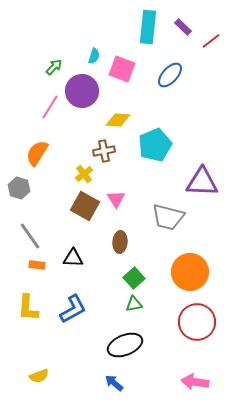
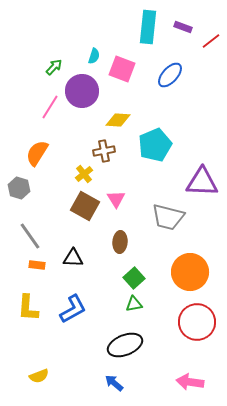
purple rectangle: rotated 24 degrees counterclockwise
pink arrow: moved 5 px left
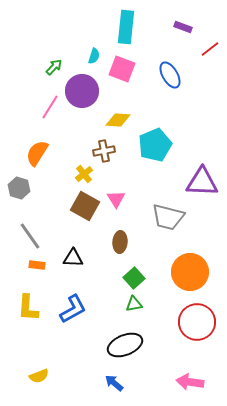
cyan rectangle: moved 22 px left
red line: moved 1 px left, 8 px down
blue ellipse: rotated 72 degrees counterclockwise
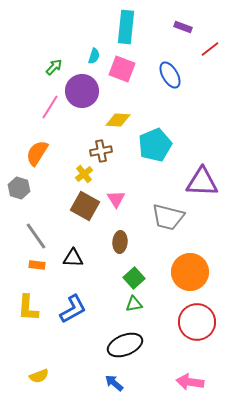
brown cross: moved 3 px left
gray line: moved 6 px right
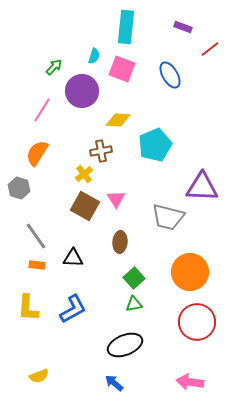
pink line: moved 8 px left, 3 px down
purple triangle: moved 5 px down
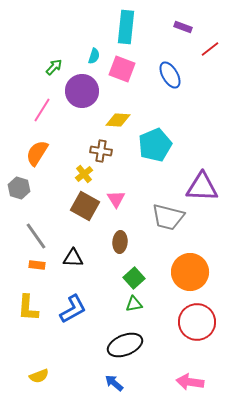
brown cross: rotated 20 degrees clockwise
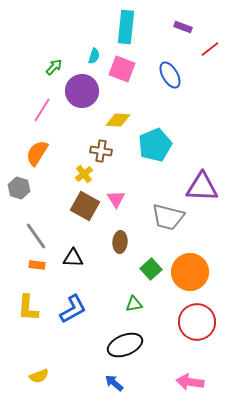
green square: moved 17 px right, 9 px up
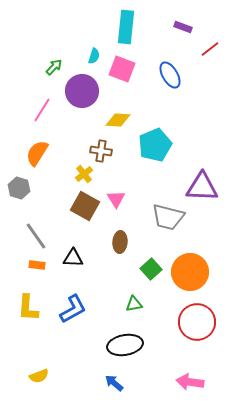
black ellipse: rotated 12 degrees clockwise
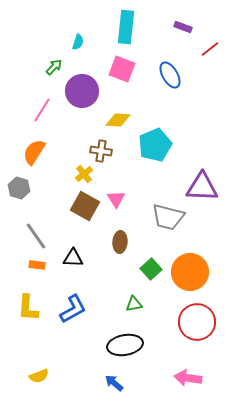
cyan semicircle: moved 16 px left, 14 px up
orange semicircle: moved 3 px left, 1 px up
pink arrow: moved 2 px left, 4 px up
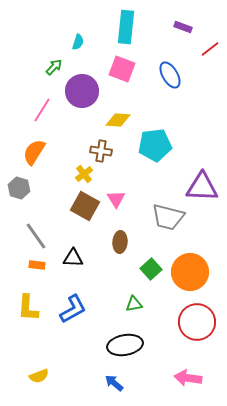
cyan pentagon: rotated 16 degrees clockwise
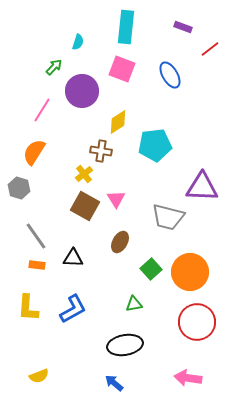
yellow diamond: moved 2 px down; rotated 35 degrees counterclockwise
brown ellipse: rotated 25 degrees clockwise
